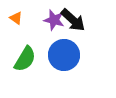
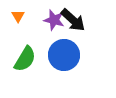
orange triangle: moved 2 px right, 2 px up; rotated 24 degrees clockwise
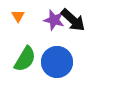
blue circle: moved 7 px left, 7 px down
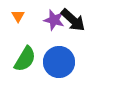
blue circle: moved 2 px right
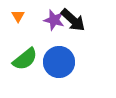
green semicircle: rotated 20 degrees clockwise
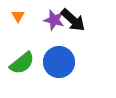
green semicircle: moved 3 px left, 4 px down
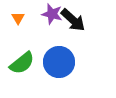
orange triangle: moved 2 px down
purple star: moved 2 px left, 6 px up
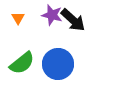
purple star: moved 1 px down
blue circle: moved 1 px left, 2 px down
